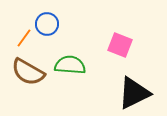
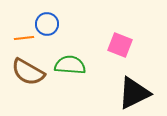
orange line: rotated 48 degrees clockwise
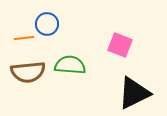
brown semicircle: rotated 36 degrees counterclockwise
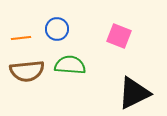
blue circle: moved 10 px right, 5 px down
orange line: moved 3 px left
pink square: moved 1 px left, 9 px up
brown semicircle: moved 1 px left, 1 px up
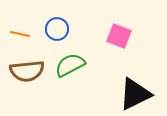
orange line: moved 1 px left, 4 px up; rotated 18 degrees clockwise
green semicircle: rotated 32 degrees counterclockwise
black triangle: moved 1 px right, 1 px down
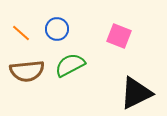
orange line: moved 1 px right, 1 px up; rotated 30 degrees clockwise
black triangle: moved 1 px right, 1 px up
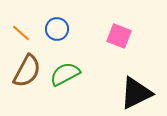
green semicircle: moved 5 px left, 9 px down
brown semicircle: rotated 56 degrees counterclockwise
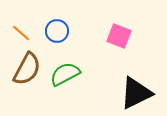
blue circle: moved 2 px down
brown semicircle: moved 2 px up
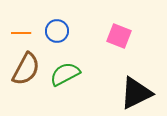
orange line: rotated 42 degrees counterclockwise
brown semicircle: moved 1 px left
